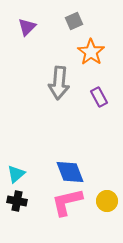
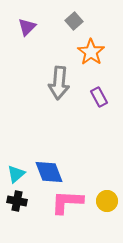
gray square: rotated 18 degrees counterclockwise
blue diamond: moved 21 px left
pink L-shape: rotated 16 degrees clockwise
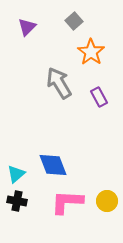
gray arrow: rotated 144 degrees clockwise
blue diamond: moved 4 px right, 7 px up
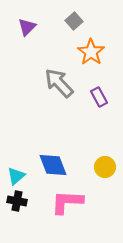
gray arrow: rotated 12 degrees counterclockwise
cyan triangle: moved 2 px down
yellow circle: moved 2 px left, 34 px up
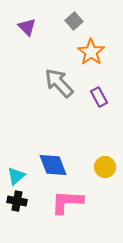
purple triangle: rotated 30 degrees counterclockwise
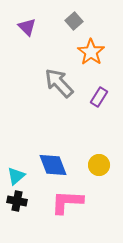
purple rectangle: rotated 60 degrees clockwise
yellow circle: moved 6 px left, 2 px up
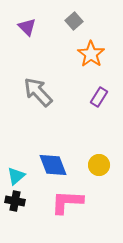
orange star: moved 2 px down
gray arrow: moved 21 px left, 9 px down
black cross: moved 2 px left
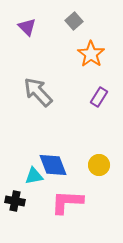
cyan triangle: moved 18 px right; rotated 30 degrees clockwise
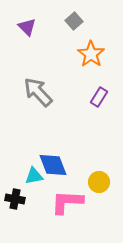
yellow circle: moved 17 px down
black cross: moved 2 px up
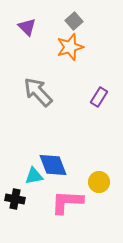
orange star: moved 21 px left, 7 px up; rotated 20 degrees clockwise
